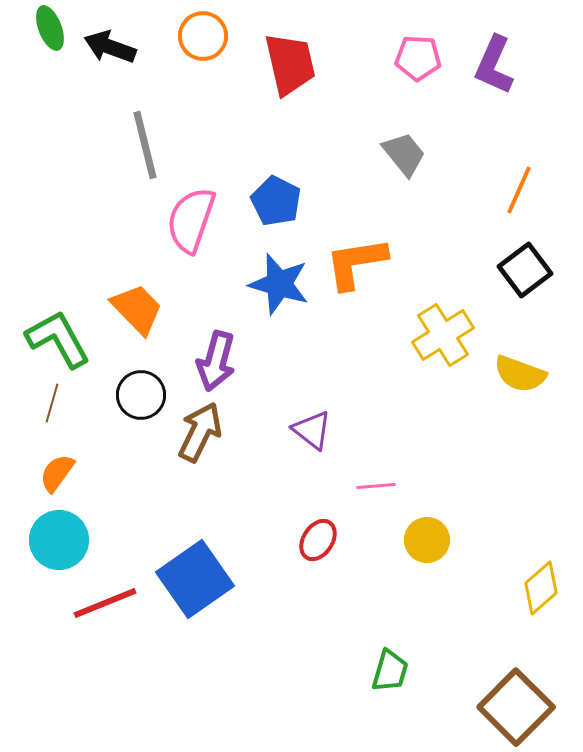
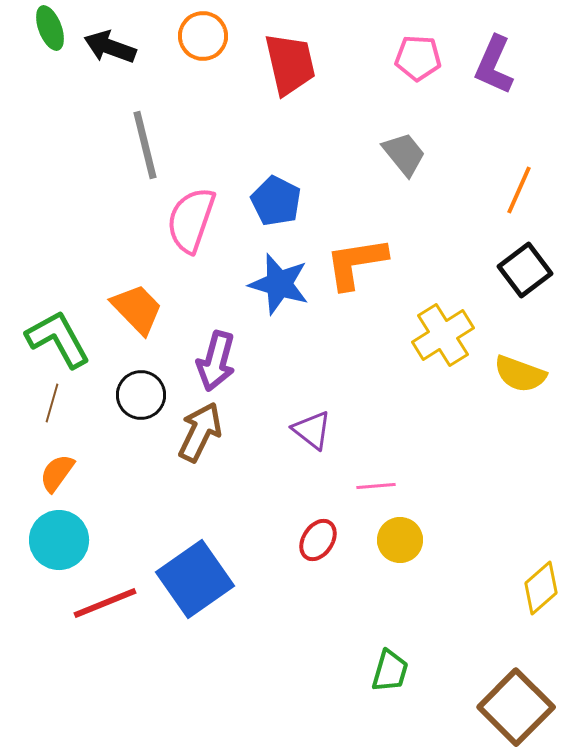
yellow circle: moved 27 px left
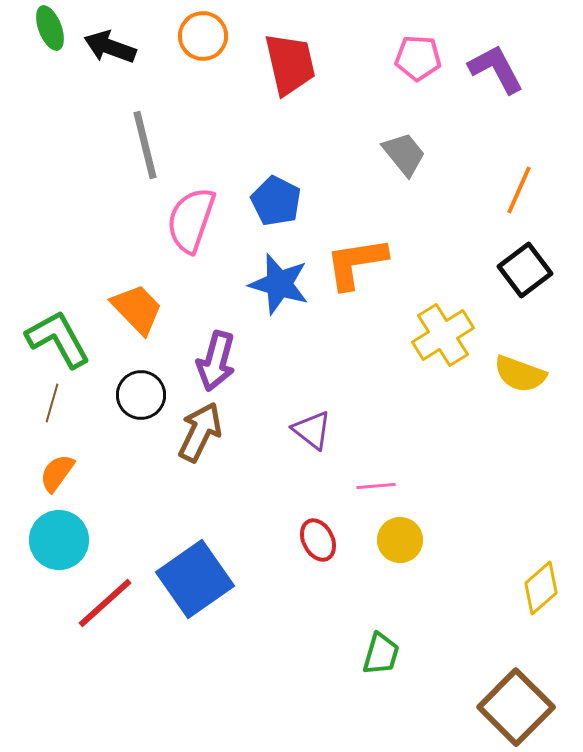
purple L-shape: moved 2 px right, 4 px down; rotated 128 degrees clockwise
red ellipse: rotated 60 degrees counterclockwise
red line: rotated 20 degrees counterclockwise
green trapezoid: moved 9 px left, 17 px up
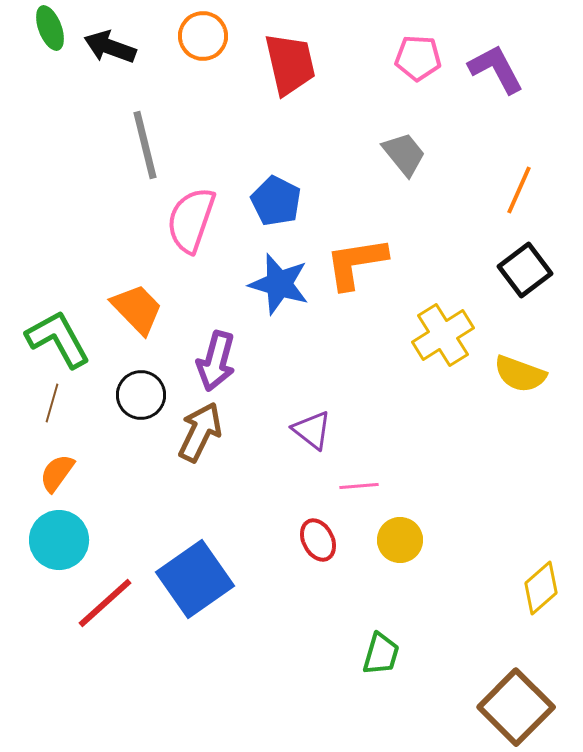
pink line: moved 17 px left
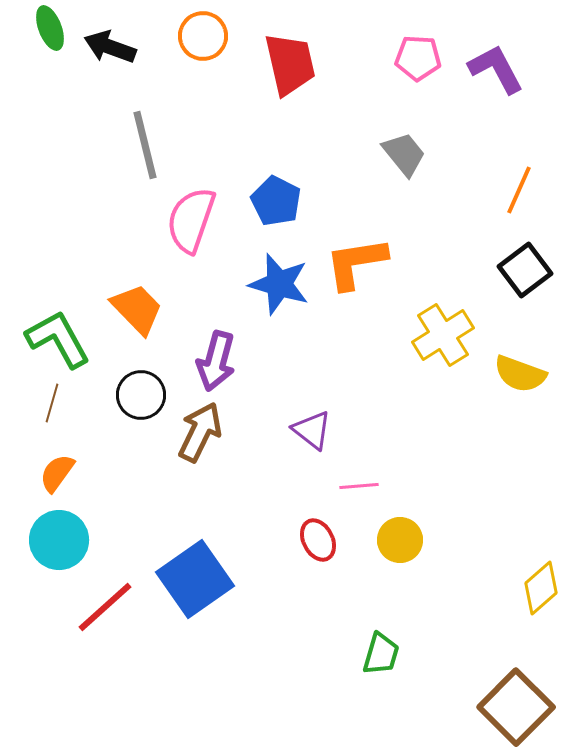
red line: moved 4 px down
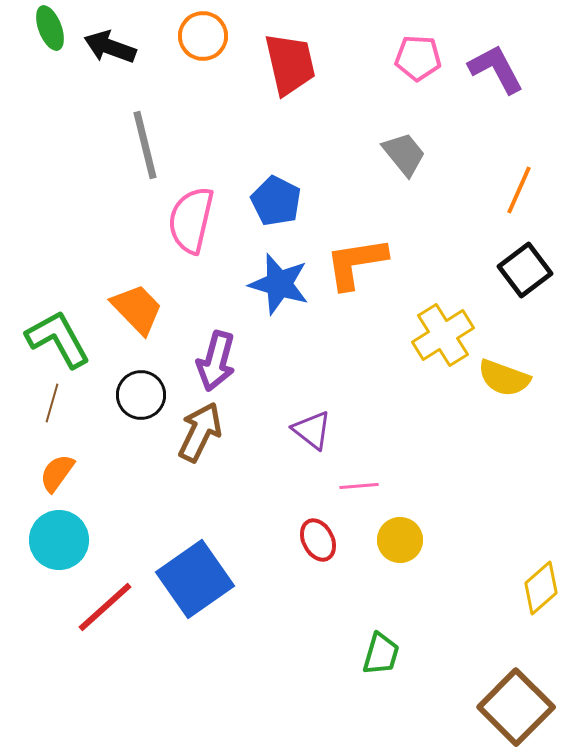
pink semicircle: rotated 6 degrees counterclockwise
yellow semicircle: moved 16 px left, 4 px down
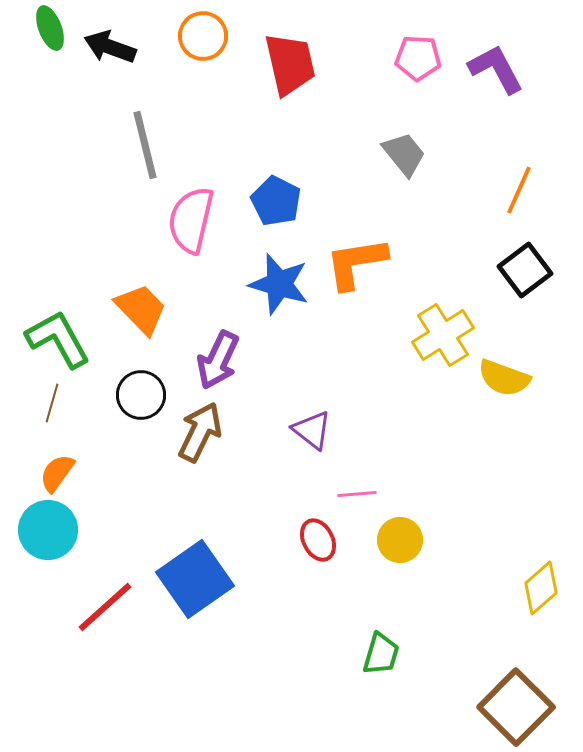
orange trapezoid: moved 4 px right
purple arrow: moved 2 px right, 1 px up; rotated 10 degrees clockwise
pink line: moved 2 px left, 8 px down
cyan circle: moved 11 px left, 10 px up
